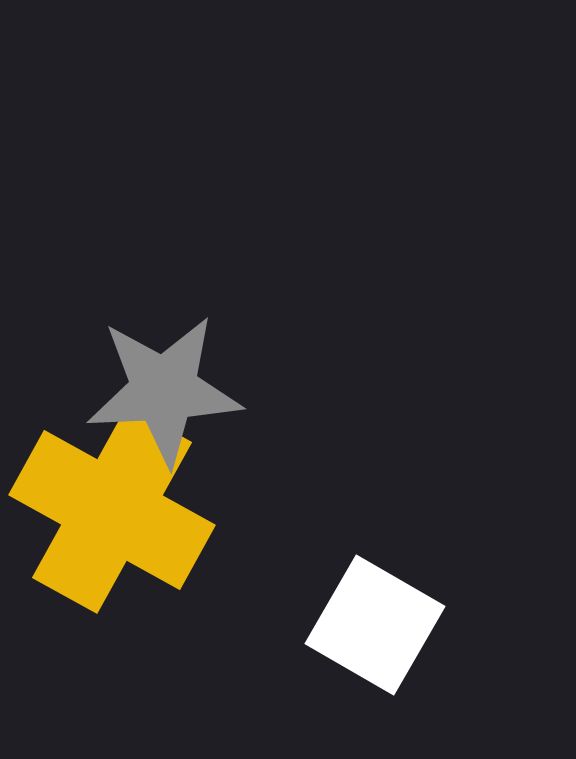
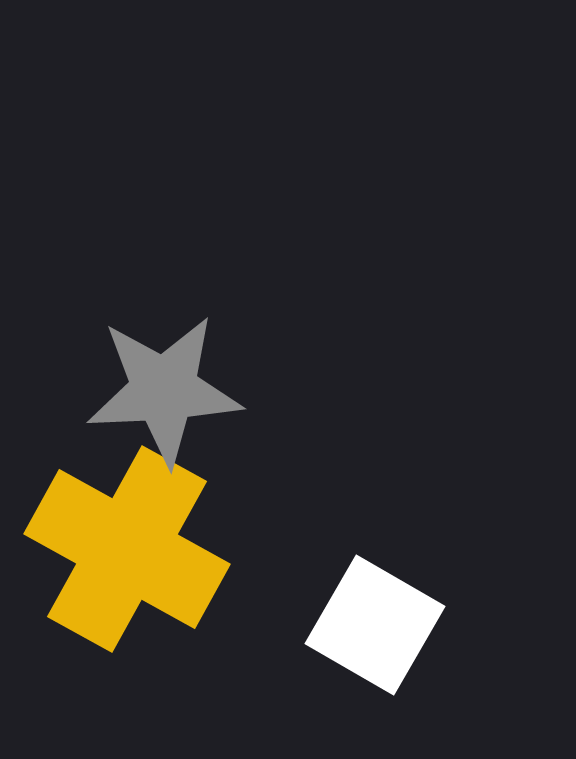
yellow cross: moved 15 px right, 39 px down
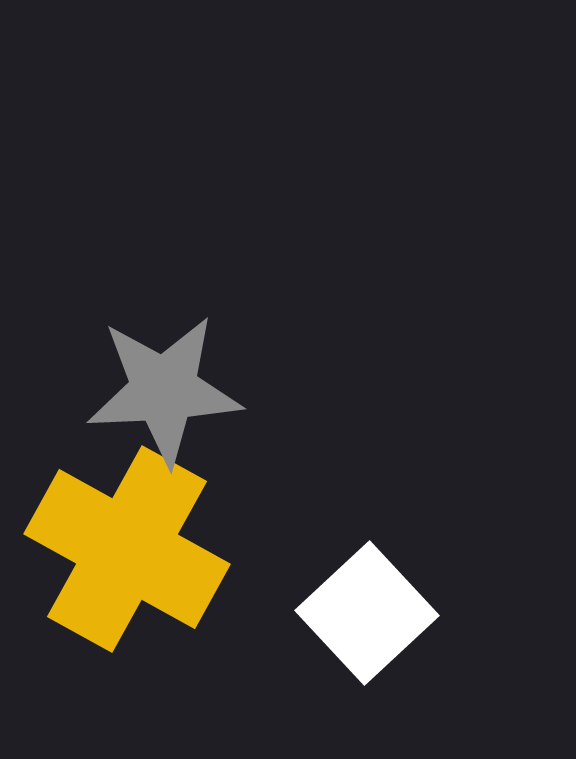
white square: moved 8 px left, 12 px up; rotated 17 degrees clockwise
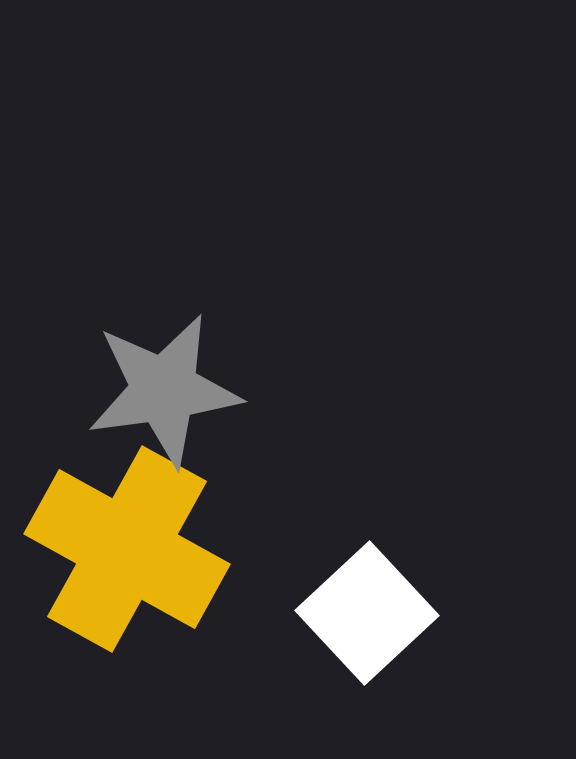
gray star: rotated 5 degrees counterclockwise
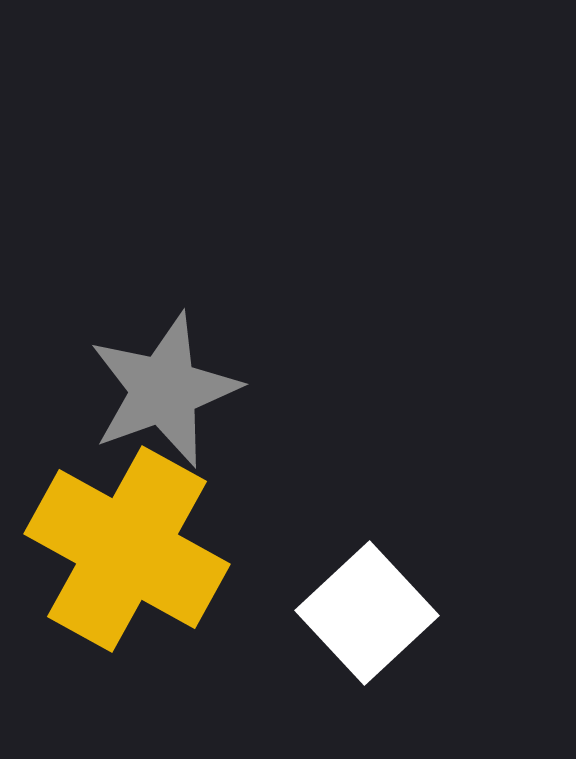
gray star: rotated 12 degrees counterclockwise
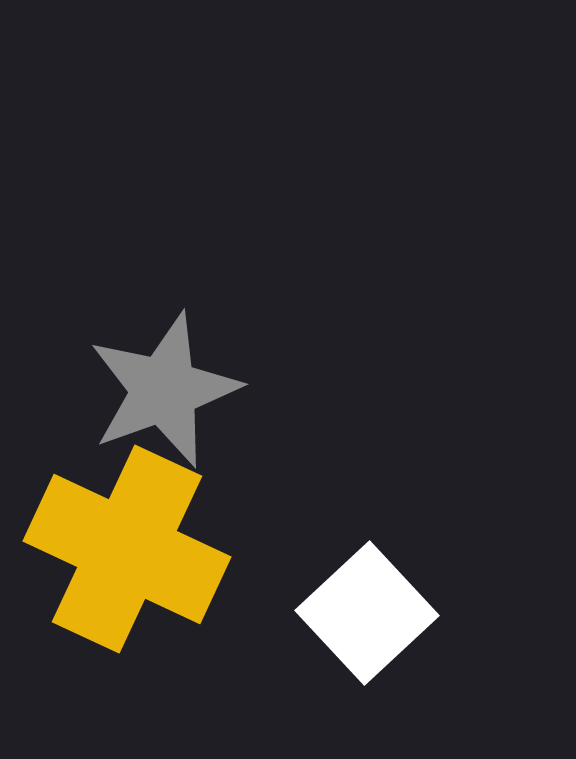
yellow cross: rotated 4 degrees counterclockwise
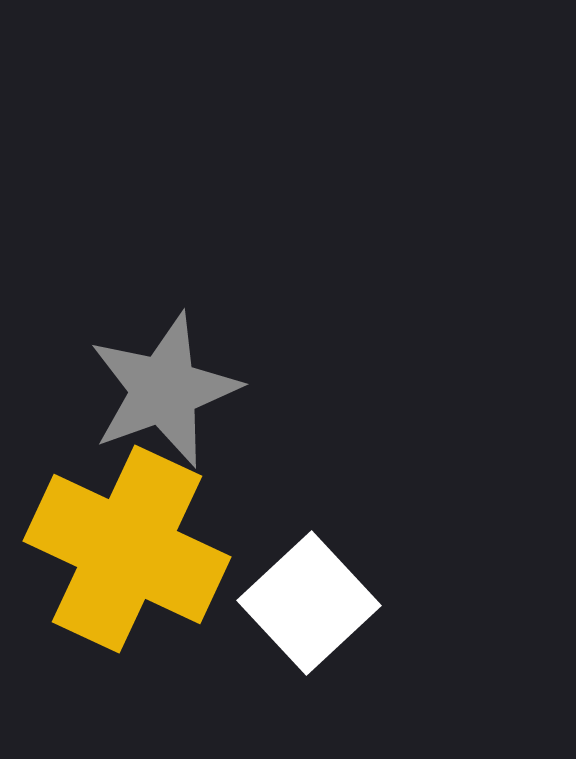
white square: moved 58 px left, 10 px up
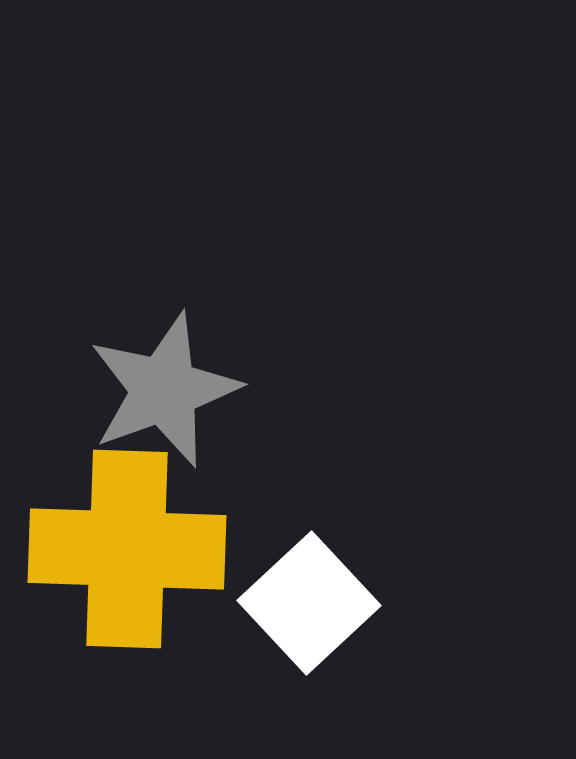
yellow cross: rotated 23 degrees counterclockwise
